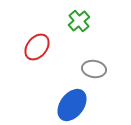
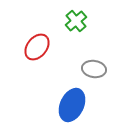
green cross: moved 3 px left
blue ellipse: rotated 12 degrees counterclockwise
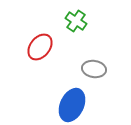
green cross: rotated 15 degrees counterclockwise
red ellipse: moved 3 px right
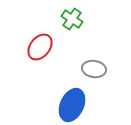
green cross: moved 4 px left, 2 px up
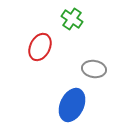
red ellipse: rotated 12 degrees counterclockwise
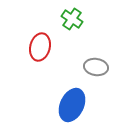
red ellipse: rotated 12 degrees counterclockwise
gray ellipse: moved 2 px right, 2 px up
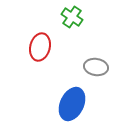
green cross: moved 2 px up
blue ellipse: moved 1 px up
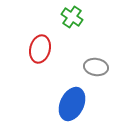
red ellipse: moved 2 px down
